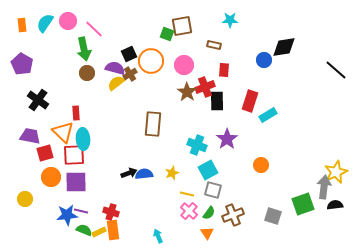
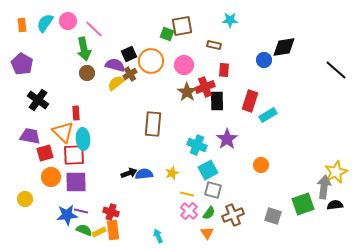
purple semicircle at (115, 68): moved 3 px up
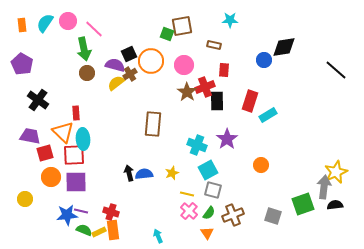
black arrow at (129, 173): rotated 84 degrees counterclockwise
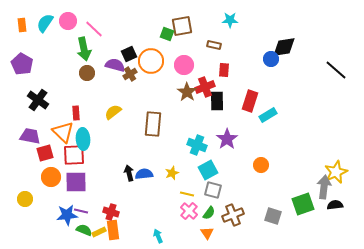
blue circle at (264, 60): moved 7 px right, 1 px up
yellow semicircle at (116, 83): moved 3 px left, 29 px down
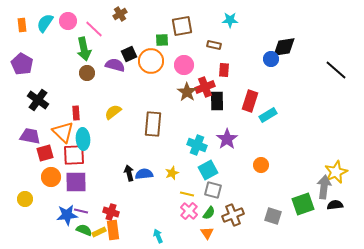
green square at (167, 34): moved 5 px left, 6 px down; rotated 24 degrees counterclockwise
brown cross at (130, 74): moved 10 px left, 60 px up
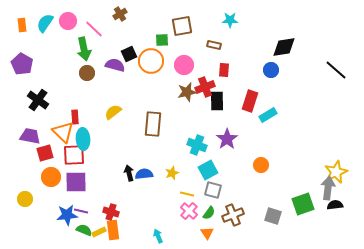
blue circle at (271, 59): moved 11 px down
brown star at (187, 92): rotated 24 degrees clockwise
red rectangle at (76, 113): moved 1 px left, 4 px down
gray arrow at (324, 187): moved 4 px right, 1 px down
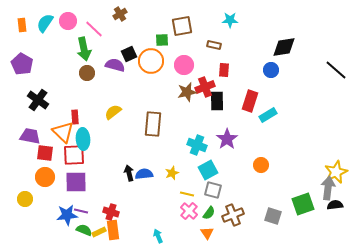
red square at (45, 153): rotated 24 degrees clockwise
orange circle at (51, 177): moved 6 px left
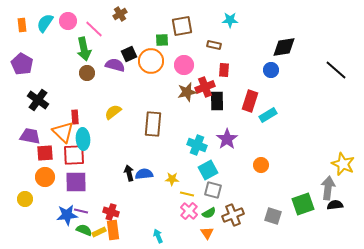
red square at (45, 153): rotated 12 degrees counterclockwise
yellow star at (336, 172): moved 7 px right, 8 px up; rotated 25 degrees counterclockwise
yellow star at (172, 173): moved 6 px down; rotated 24 degrees clockwise
green semicircle at (209, 213): rotated 24 degrees clockwise
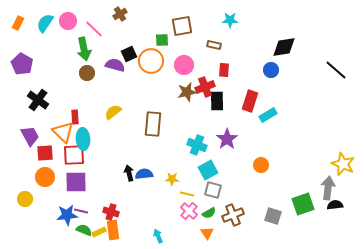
orange rectangle at (22, 25): moved 4 px left, 2 px up; rotated 32 degrees clockwise
purple trapezoid at (30, 136): rotated 50 degrees clockwise
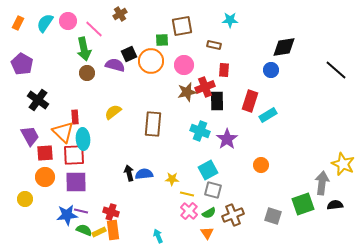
cyan cross at (197, 145): moved 3 px right, 14 px up
gray arrow at (328, 188): moved 6 px left, 5 px up
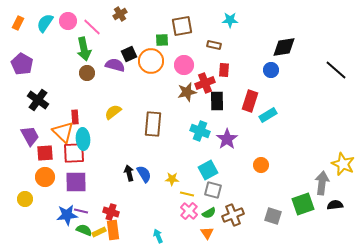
pink line at (94, 29): moved 2 px left, 2 px up
red cross at (205, 87): moved 4 px up
red square at (74, 155): moved 2 px up
blue semicircle at (144, 174): rotated 66 degrees clockwise
